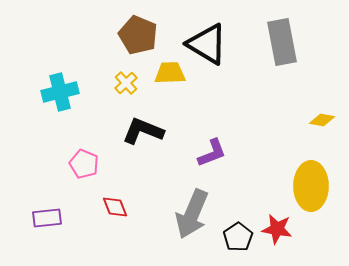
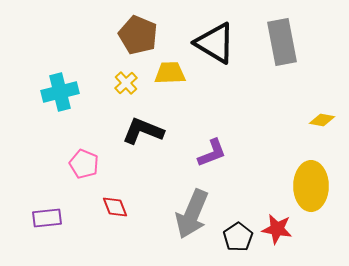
black triangle: moved 8 px right, 1 px up
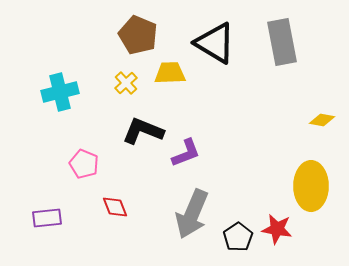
purple L-shape: moved 26 px left
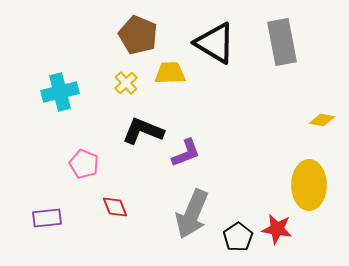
yellow ellipse: moved 2 px left, 1 px up
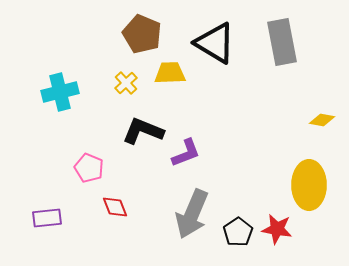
brown pentagon: moved 4 px right, 1 px up
pink pentagon: moved 5 px right, 4 px down
black pentagon: moved 5 px up
